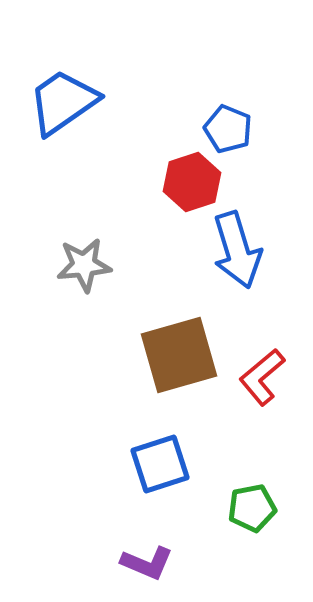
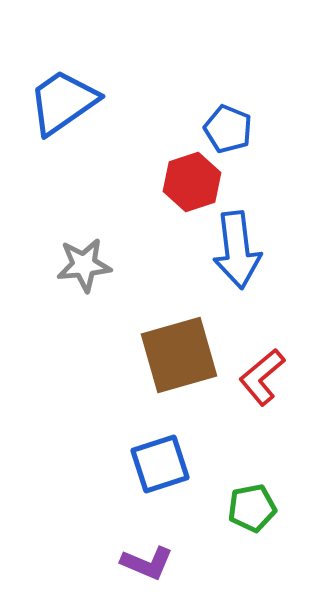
blue arrow: rotated 10 degrees clockwise
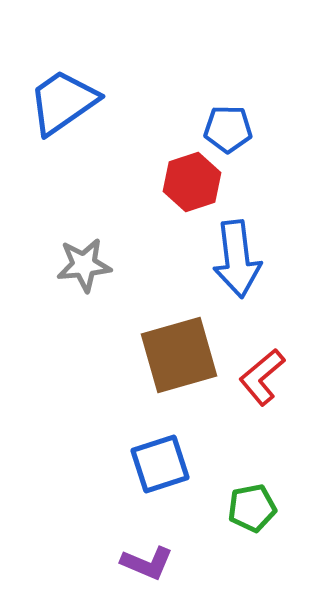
blue pentagon: rotated 21 degrees counterclockwise
blue arrow: moved 9 px down
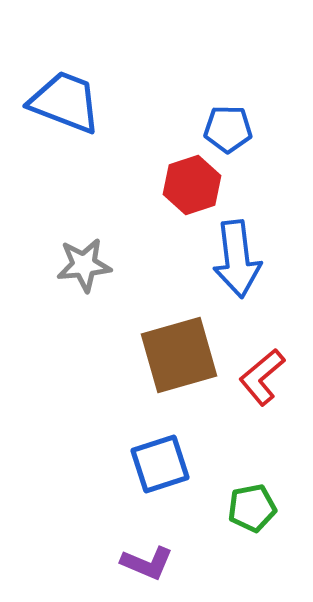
blue trapezoid: moved 2 px right; rotated 56 degrees clockwise
red hexagon: moved 3 px down
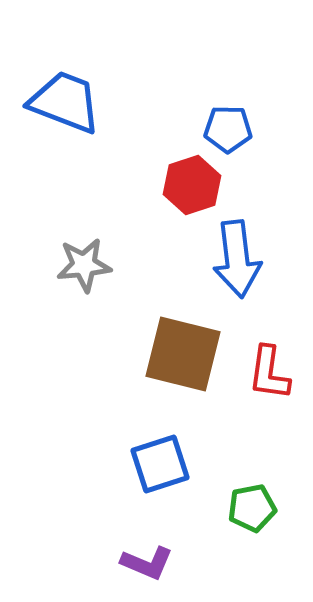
brown square: moved 4 px right, 1 px up; rotated 30 degrees clockwise
red L-shape: moved 7 px right, 4 px up; rotated 42 degrees counterclockwise
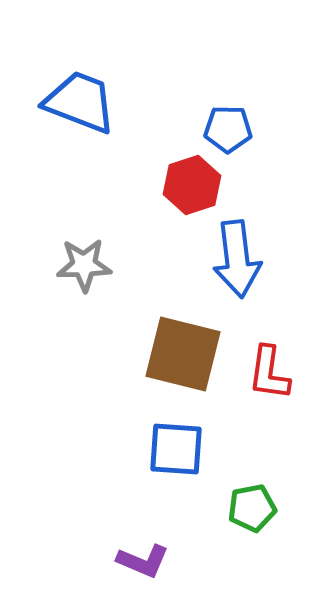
blue trapezoid: moved 15 px right
gray star: rotated 4 degrees clockwise
blue square: moved 16 px right, 15 px up; rotated 22 degrees clockwise
purple L-shape: moved 4 px left, 2 px up
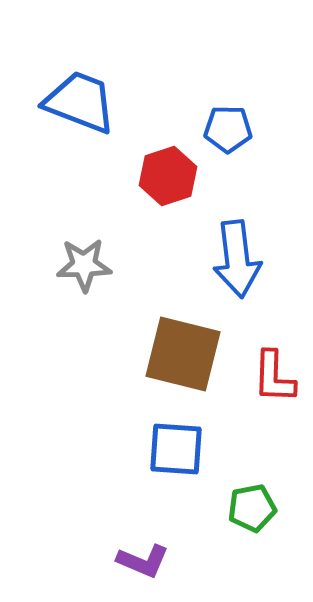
red hexagon: moved 24 px left, 9 px up
red L-shape: moved 5 px right, 4 px down; rotated 6 degrees counterclockwise
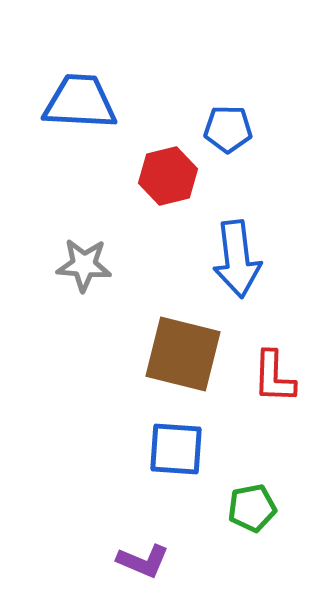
blue trapezoid: rotated 18 degrees counterclockwise
red hexagon: rotated 4 degrees clockwise
gray star: rotated 6 degrees clockwise
